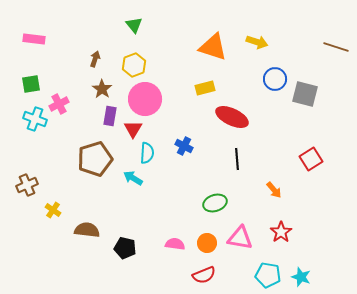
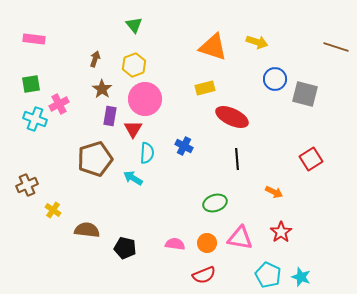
orange arrow: moved 2 px down; rotated 24 degrees counterclockwise
cyan pentagon: rotated 15 degrees clockwise
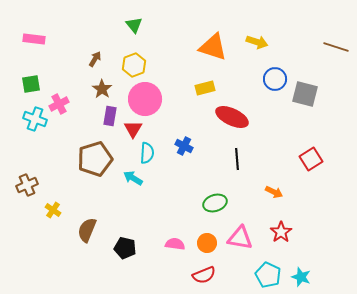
brown arrow: rotated 14 degrees clockwise
brown semicircle: rotated 75 degrees counterclockwise
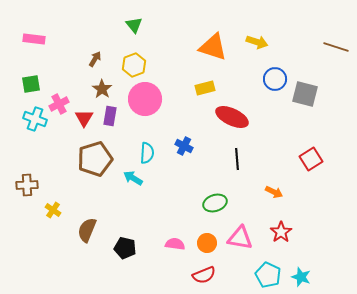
red triangle: moved 49 px left, 11 px up
brown cross: rotated 20 degrees clockwise
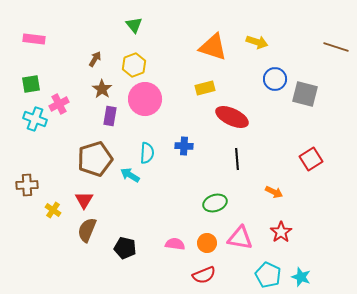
red triangle: moved 82 px down
blue cross: rotated 24 degrees counterclockwise
cyan arrow: moved 3 px left, 3 px up
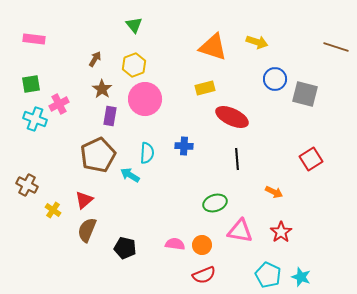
brown pentagon: moved 3 px right, 4 px up; rotated 8 degrees counterclockwise
brown cross: rotated 30 degrees clockwise
red triangle: rotated 18 degrees clockwise
pink triangle: moved 7 px up
orange circle: moved 5 px left, 2 px down
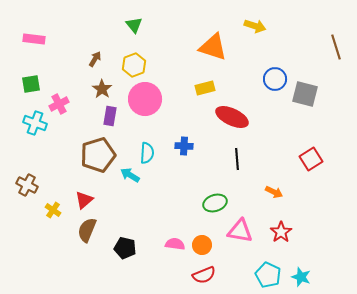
yellow arrow: moved 2 px left, 16 px up
brown line: rotated 55 degrees clockwise
cyan cross: moved 4 px down
brown pentagon: rotated 8 degrees clockwise
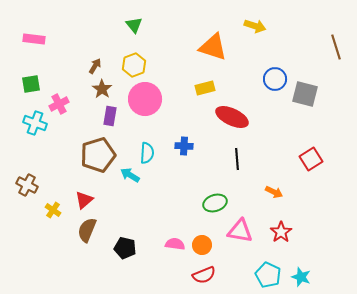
brown arrow: moved 7 px down
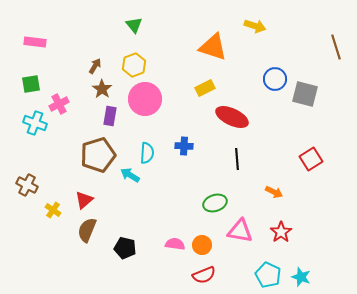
pink rectangle: moved 1 px right, 3 px down
yellow rectangle: rotated 12 degrees counterclockwise
